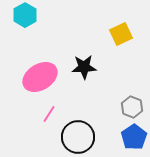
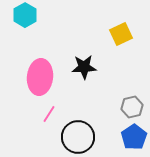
pink ellipse: rotated 52 degrees counterclockwise
gray hexagon: rotated 25 degrees clockwise
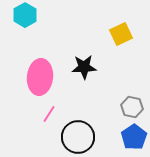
gray hexagon: rotated 25 degrees clockwise
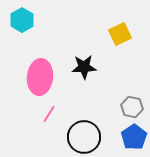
cyan hexagon: moved 3 px left, 5 px down
yellow square: moved 1 px left
black circle: moved 6 px right
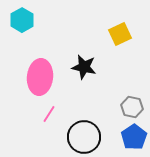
black star: rotated 15 degrees clockwise
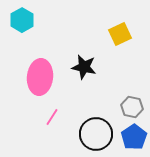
pink line: moved 3 px right, 3 px down
black circle: moved 12 px right, 3 px up
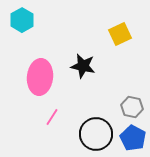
black star: moved 1 px left, 1 px up
blue pentagon: moved 1 px left, 1 px down; rotated 10 degrees counterclockwise
